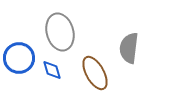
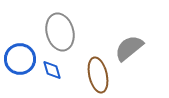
gray semicircle: rotated 44 degrees clockwise
blue circle: moved 1 px right, 1 px down
brown ellipse: moved 3 px right, 2 px down; rotated 16 degrees clockwise
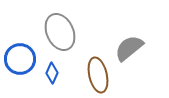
gray ellipse: rotated 9 degrees counterclockwise
blue diamond: moved 3 px down; rotated 40 degrees clockwise
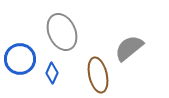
gray ellipse: moved 2 px right
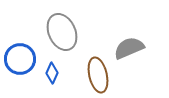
gray semicircle: rotated 16 degrees clockwise
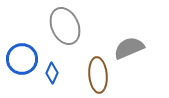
gray ellipse: moved 3 px right, 6 px up
blue circle: moved 2 px right
brown ellipse: rotated 8 degrees clockwise
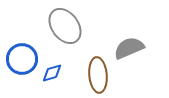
gray ellipse: rotated 12 degrees counterclockwise
blue diamond: rotated 50 degrees clockwise
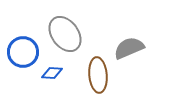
gray ellipse: moved 8 px down
blue circle: moved 1 px right, 7 px up
blue diamond: rotated 20 degrees clockwise
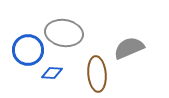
gray ellipse: moved 1 px left, 1 px up; rotated 45 degrees counterclockwise
blue circle: moved 5 px right, 2 px up
brown ellipse: moved 1 px left, 1 px up
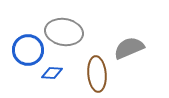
gray ellipse: moved 1 px up
